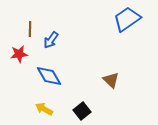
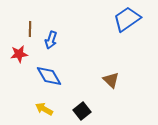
blue arrow: rotated 18 degrees counterclockwise
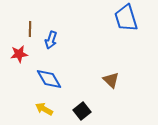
blue trapezoid: moved 1 px left, 1 px up; rotated 72 degrees counterclockwise
blue diamond: moved 3 px down
